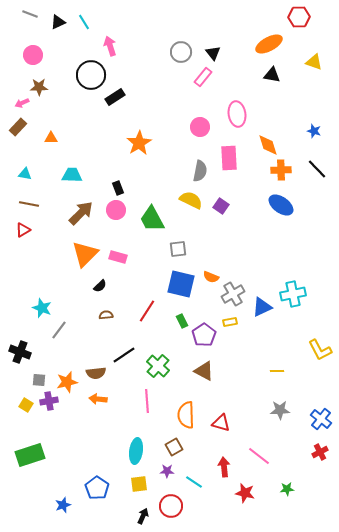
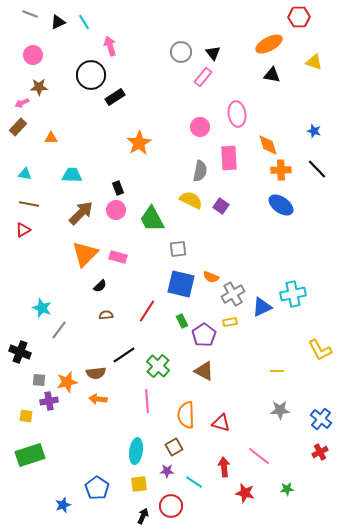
yellow square at (26, 405): moved 11 px down; rotated 24 degrees counterclockwise
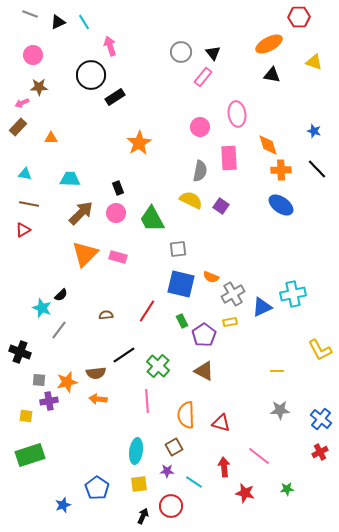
cyan trapezoid at (72, 175): moved 2 px left, 4 px down
pink circle at (116, 210): moved 3 px down
black semicircle at (100, 286): moved 39 px left, 9 px down
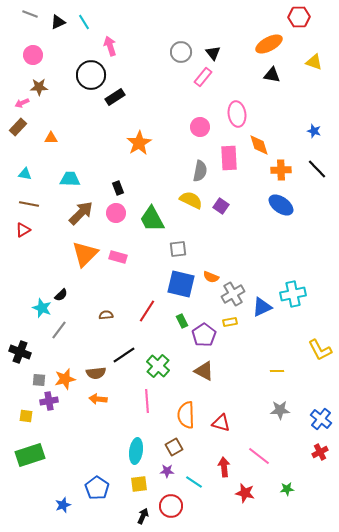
orange diamond at (268, 145): moved 9 px left
orange star at (67, 382): moved 2 px left, 3 px up
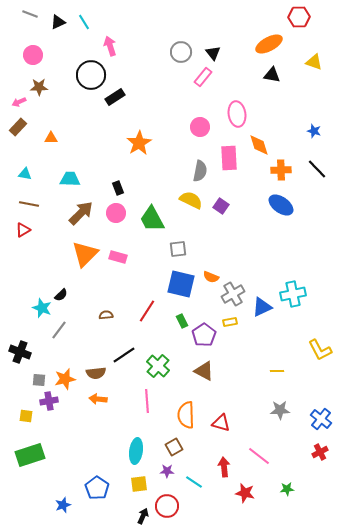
pink arrow at (22, 103): moved 3 px left, 1 px up
red circle at (171, 506): moved 4 px left
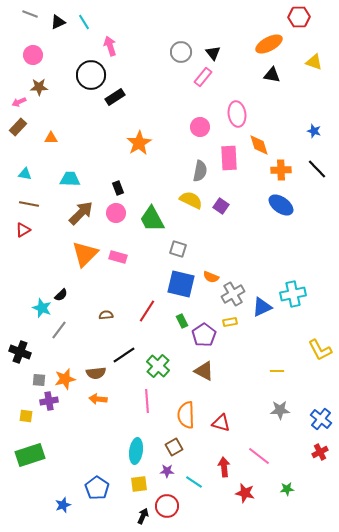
gray square at (178, 249): rotated 24 degrees clockwise
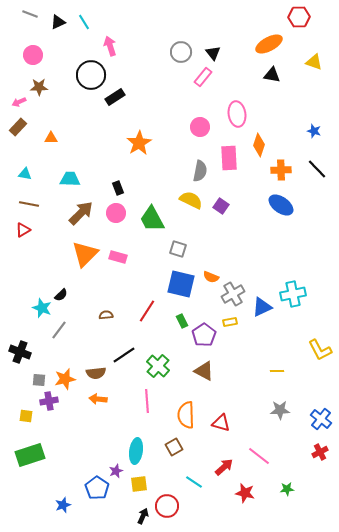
orange diamond at (259, 145): rotated 35 degrees clockwise
red arrow at (224, 467): rotated 54 degrees clockwise
purple star at (167, 471): moved 51 px left; rotated 24 degrees counterclockwise
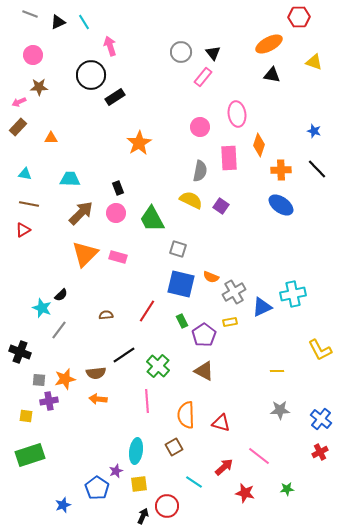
gray cross at (233, 294): moved 1 px right, 2 px up
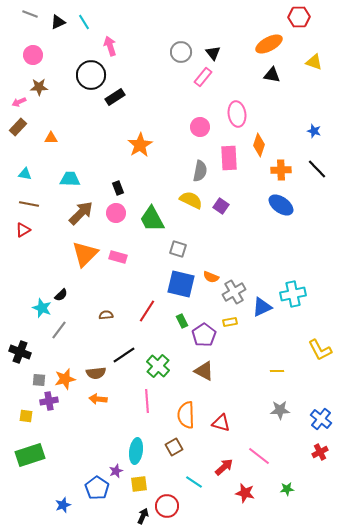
orange star at (139, 143): moved 1 px right, 2 px down
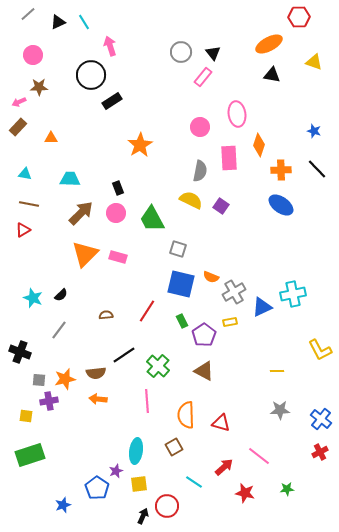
gray line at (30, 14): moved 2 px left; rotated 63 degrees counterclockwise
black rectangle at (115, 97): moved 3 px left, 4 px down
cyan star at (42, 308): moved 9 px left, 10 px up
